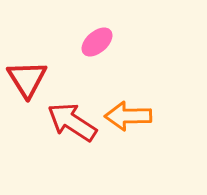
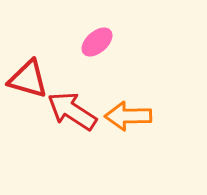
red triangle: moved 1 px right; rotated 42 degrees counterclockwise
red arrow: moved 11 px up
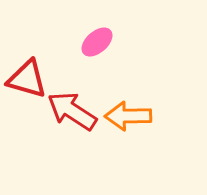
red triangle: moved 1 px left
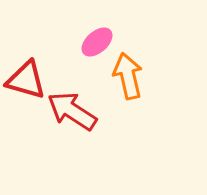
red triangle: moved 1 px left, 1 px down
orange arrow: moved 40 px up; rotated 78 degrees clockwise
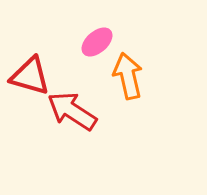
red triangle: moved 4 px right, 4 px up
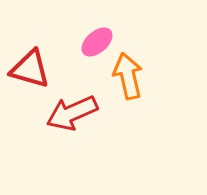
red triangle: moved 7 px up
red arrow: moved 2 px down; rotated 57 degrees counterclockwise
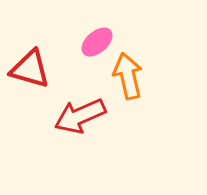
red arrow: moved 8 px right, 3 px down
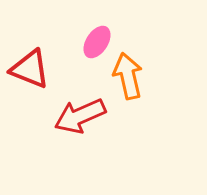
pink ellipse: rotated 16 degrees counterclockwise
red triangle: rotated 6 degrees clockwise
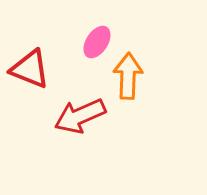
orange arrow: rotated 15 degrees clockwise
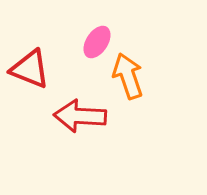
orange arrow: rotated 21 degrees counterclockwise
red arrow: rotated 27 degrees clockwise
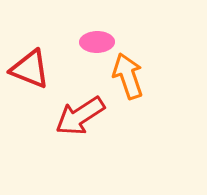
pink ellipse: rotated 56 degrees clockwise
red arrow: rotated 36 degrees counterclockwise
